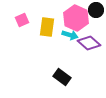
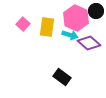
black circle: moved 1 px down
pink square: moved 1 px right, 4 px down; rotated 24 degrees counterclockwise
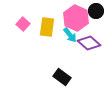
cyan arrow: rotated 35 degrees clockwise
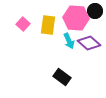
black circle: moved 1 px left
pink hexagon: rotated 20 degrees counterclockwise
yellow rectangle: moved 1 px right, 2 px up
cyan arrow: moved 1 px left, 6 px down; rotated 14 degrees clockwise
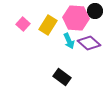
yellow rectangle: rotated 24 degrees clockwise
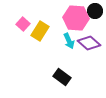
yellow rectangle: moved 8 px left, 6 px down
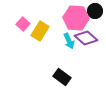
purple diamond: moved 3 px left, 5 px up
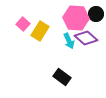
black circle: moved 1 px right, 3 px down
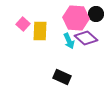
yellow rectangle: rotated 30 degrees counterclockwise
black rectangle: rotated 12 degrees counterclockwise
